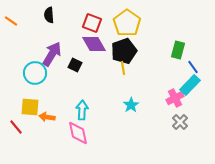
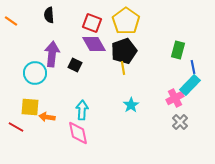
yellow pentagon: moved 1 px left, 2 px up
purple arrow: rotated 25 degrees counterclockwise
blue line: rotated 24 degrees clockwise
red line: rotated 21 degrees counterclockwise
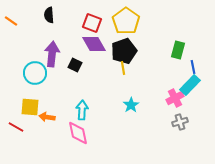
gray cross: rotated 28 degrees clockwise
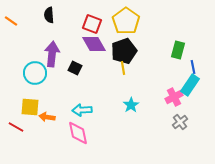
red square: moved 1 px down
black square: moved 3 px down
cyan rectangle: rotated 10 degrees counterclockwise
pink cross: moved 1 px left, 1 px up
cyan arrow: rotated 96 degrees counterclockwise
gray cross: rotated 21 degrees counterclockwise
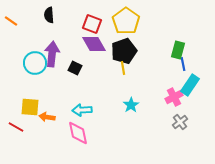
blue line: moved 10 px left, 3 px up
cyan circle: moved 10 px up
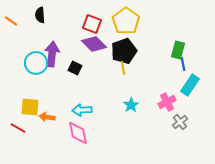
black semicircle: moved 9 px left
purple diamond: rotated 15 degrees counterclockwise
cyan circle: moved 1 px right
pink cross: moved 7 px left, 5 px down
red line: moved 2 px right, 1 px down
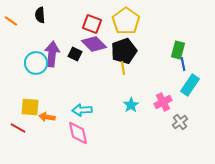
black square: moved 14 px up
pink cross: moved 4 px left
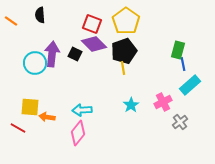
cyan circle: moved 1 px left
cyan rectangle: rotated 15 degrees clockwise
pink diamond: rotated 50 degrees clockwise
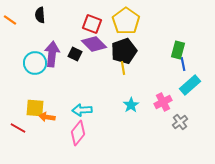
orange line: moved 1 px left, 1 px up
yellow square: moved 5 px right, 1 px down
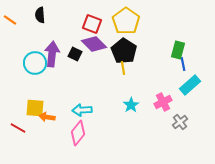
black pentagon: rotated 20 degrees counterclockwise
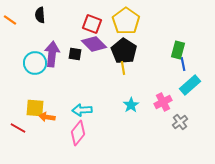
black square: rotated 16 degrees counterclockwise
